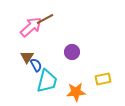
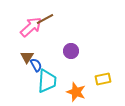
purple circle: moved 1 px left, 1 px up
cyan trapezoid: rotated 10 degrees counterclockwise
orange star: rotated 24 degrees clockwise
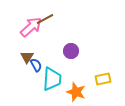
cyan trapezoid: moved 5 px right, 2 px up
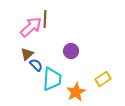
brown line: rotated 60 degrees counterclockwise
brown triangle: moved 3 px up; rotated 16 degrees clockwise
blue semicircle: rotated 16 degrees counterclockwise
yellow rectangle: rotated 21 degrees counterclockwise
orange star: rotated 24 degrees clockwise
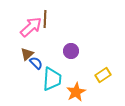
blue semicircle: moved 2 px up
yellow rectangle: moved 4 px up
